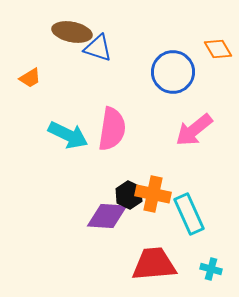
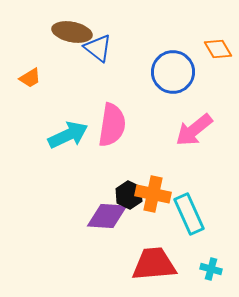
blue triangle: rotated 20 degrees clockwise
pink semicircle: moved 4 px up
cyan arrow: rotated 51 degrees counterclockwise
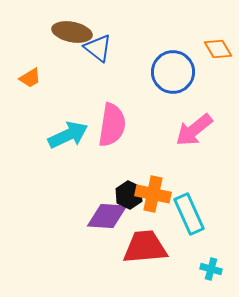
red trapezoid: moved 9 px left, 17 px up
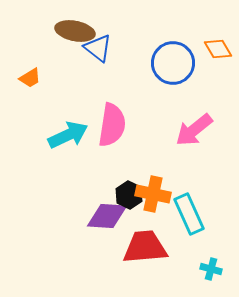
brown ellipse: moved 3 px right, 1 px up
blue circle: moved 9 px up
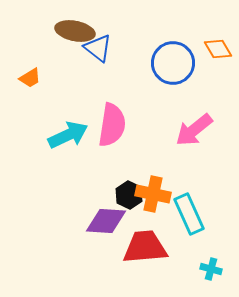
purple diamond: moved 1 px left, 5 px down
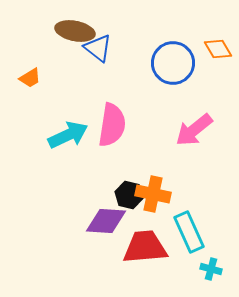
black hexagon: rotated 12 degrees counterclockwise
cyan rectangle: moved 18 px down
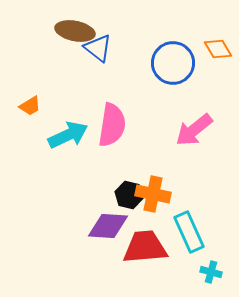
orange trapezoid: moved 28 px down
purple diamond: moved 2 px right, 5 px down
cyan cross: moved 3 px down
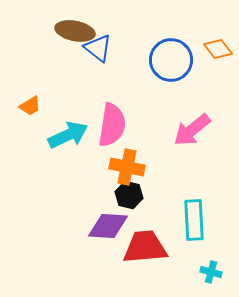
orange diamond: rotated 8 degrees counterclockwise
blue circle: moved 2 px left, 3 px up
pink arrow: moved 2 px left
orange cross: moved 26 px left, 27 px up
cyan rectangle: moved 5 px right, 12 px up; rotated 21 degrees clockwise
